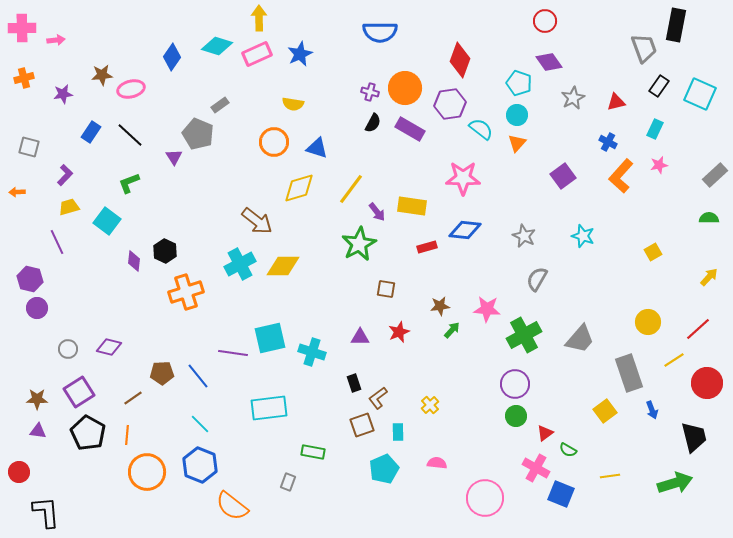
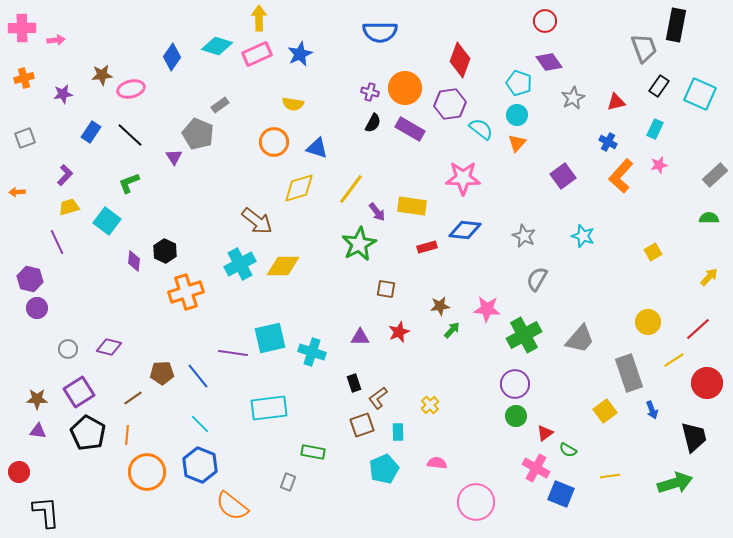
gray square at (29, 147): moved 4 px left, 9 px up; rotated 35 degrees counterclockwise
pink circle at (485, 498): moved 9 px left, 4 px down
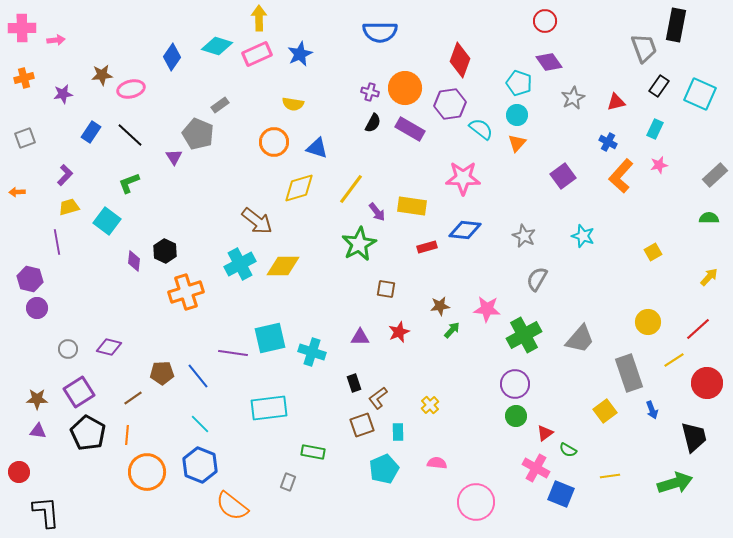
purple line at (57, 242): rotated 15 degrees clockwise
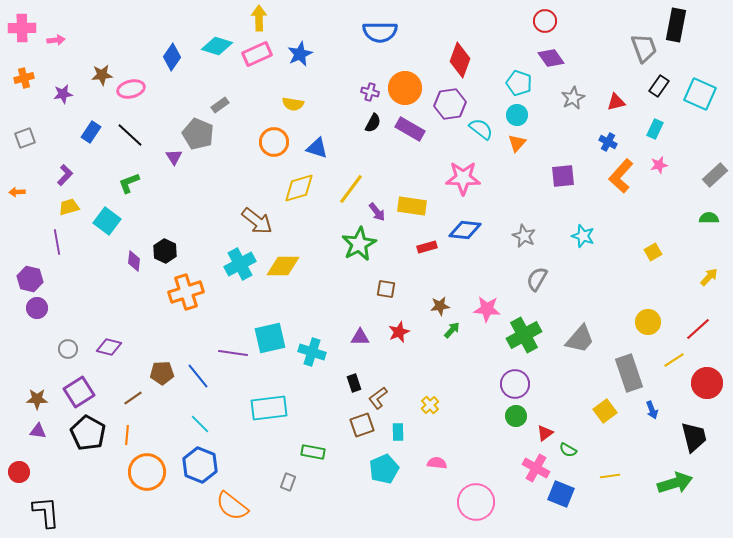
purple diamond at (549, 62): moved 2 px right, 4 px up
purple square at (563, 176): rotated 30 degrees clockwise
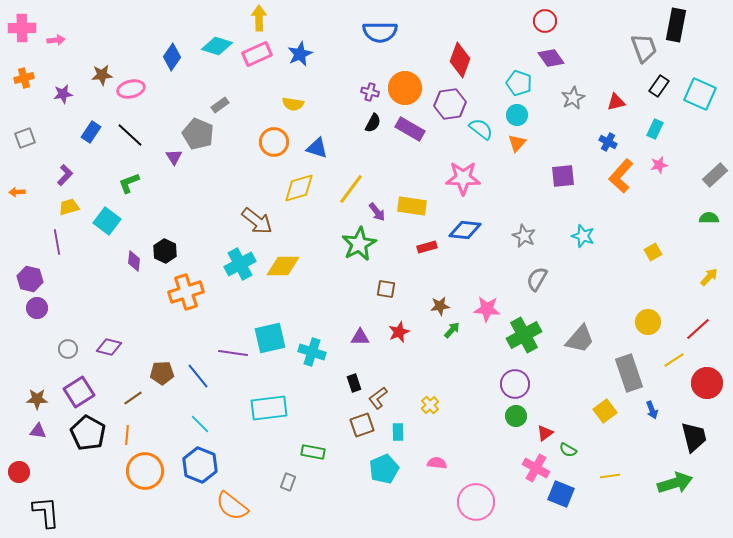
orange circle at (147, 472): moved 2 px left, 1 px up
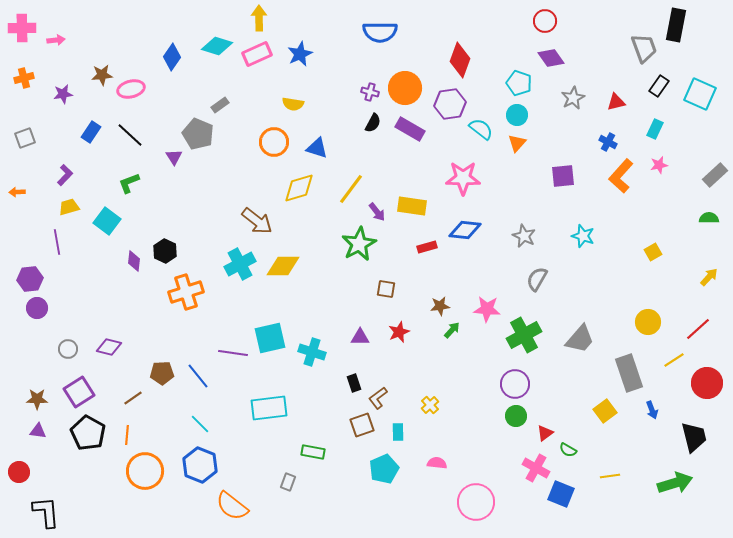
purple hexagon at (30, 279): rotated 20 degrees counterclockwise
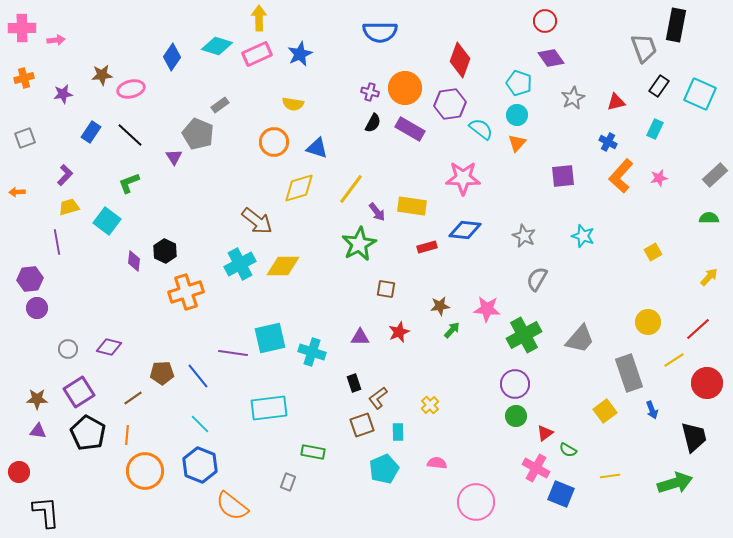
pink star at (659, 165): moved 13 px down
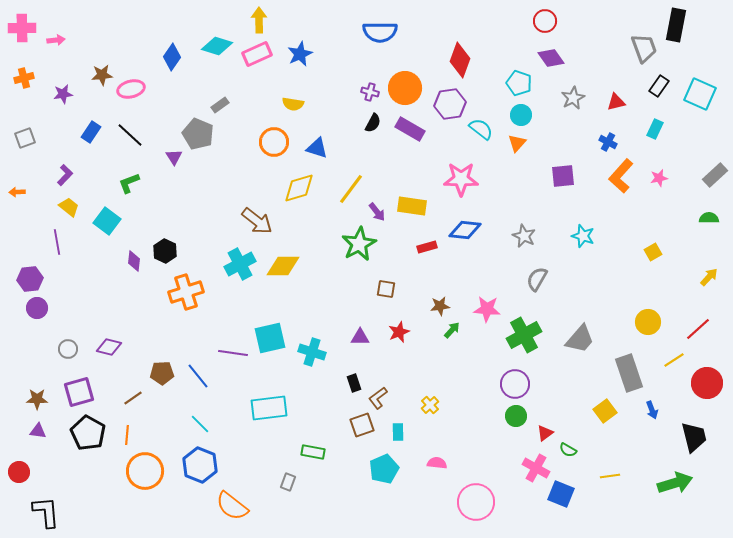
yellow arrow at (259, 18): moved 2 px down
cyan circle at (517, 115): moved 4 px right
pink star at (463, 178): moved 2 px left, 1 px down
yellow trapezoid at (69, 207): rotated 55 degrees clockwise
purple square at (79, 392): rotated 16 degrees clockwise
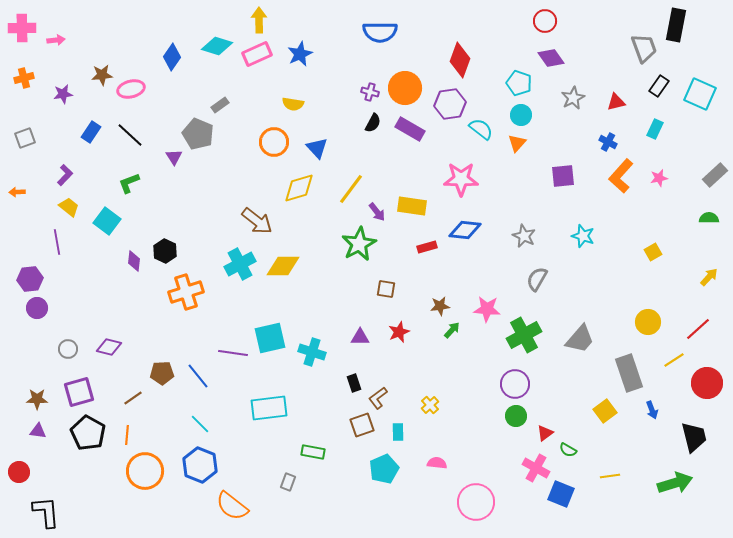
blue triangle at (317, 148): rotated 30 degrees clockwise
